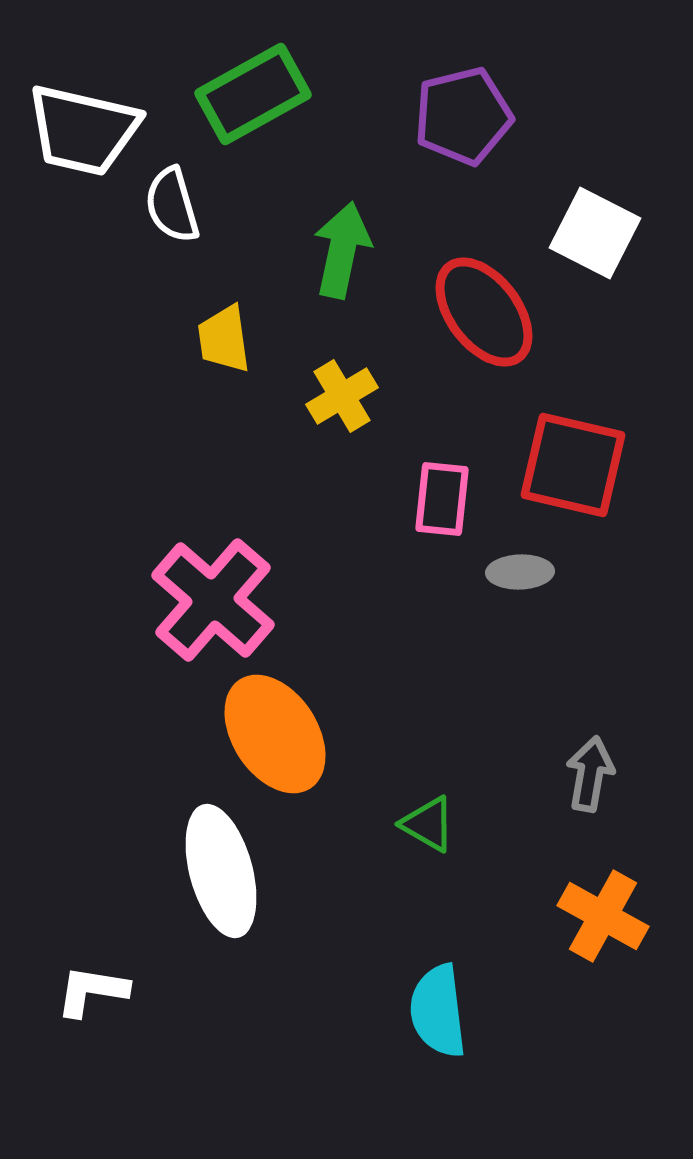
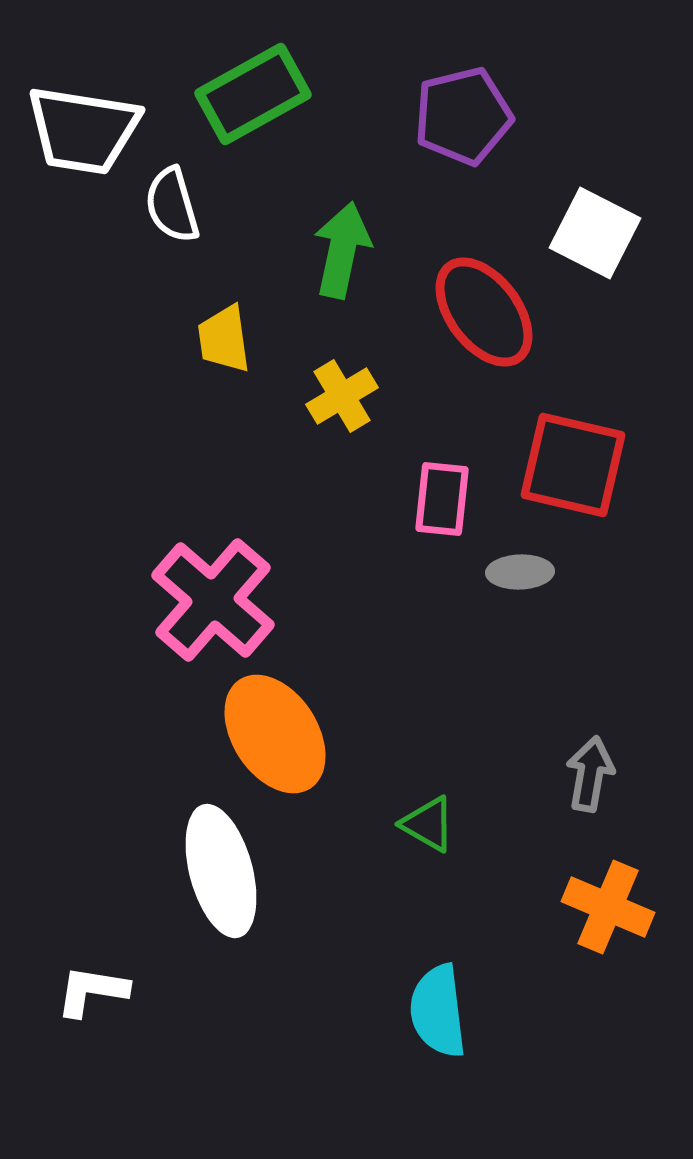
white trapezoid: rotated 4 degrees counterclockwise
orange cross: moved 5 px right, 9 px up; rotated 6 degrees counterclockwise
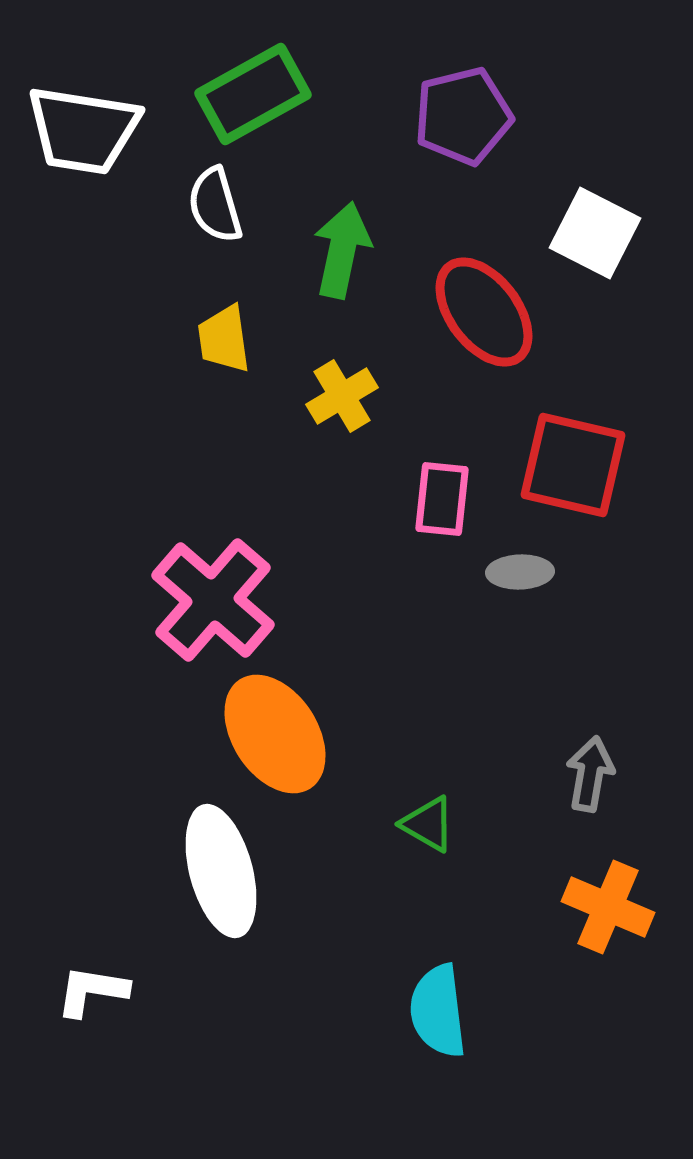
white semicircle: moved 43 px right
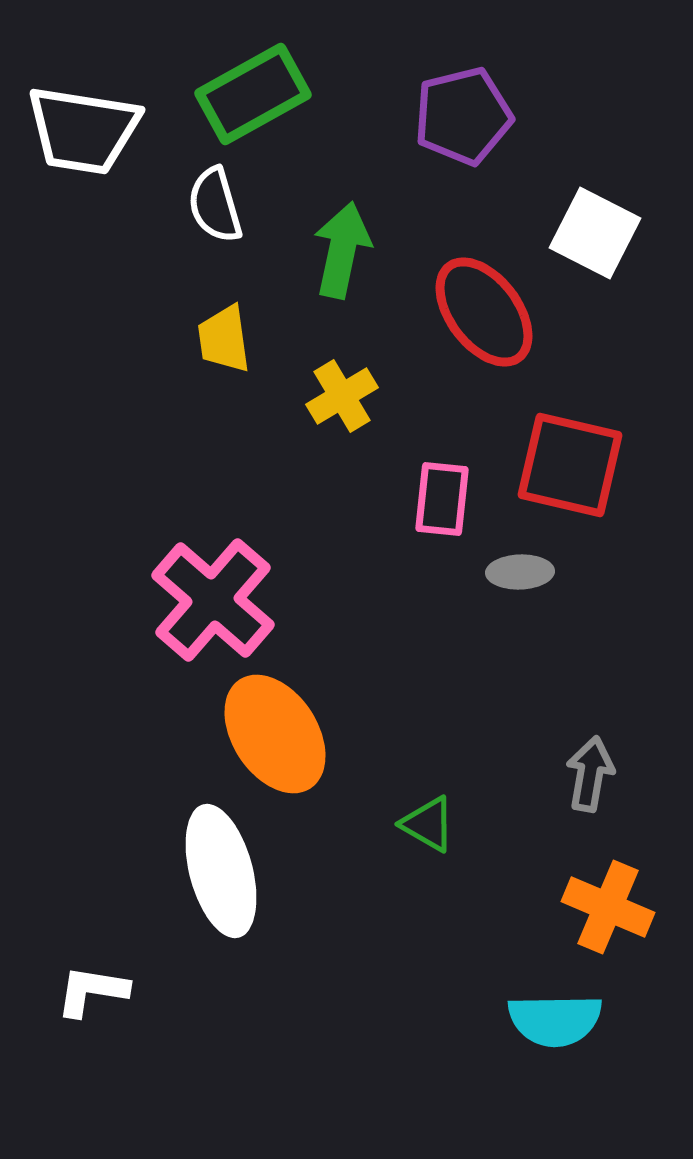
red square: moved 3 px left
cyan semicircle: moved 117 px right, 9 px down; rotated 84 degrees counterclockwise
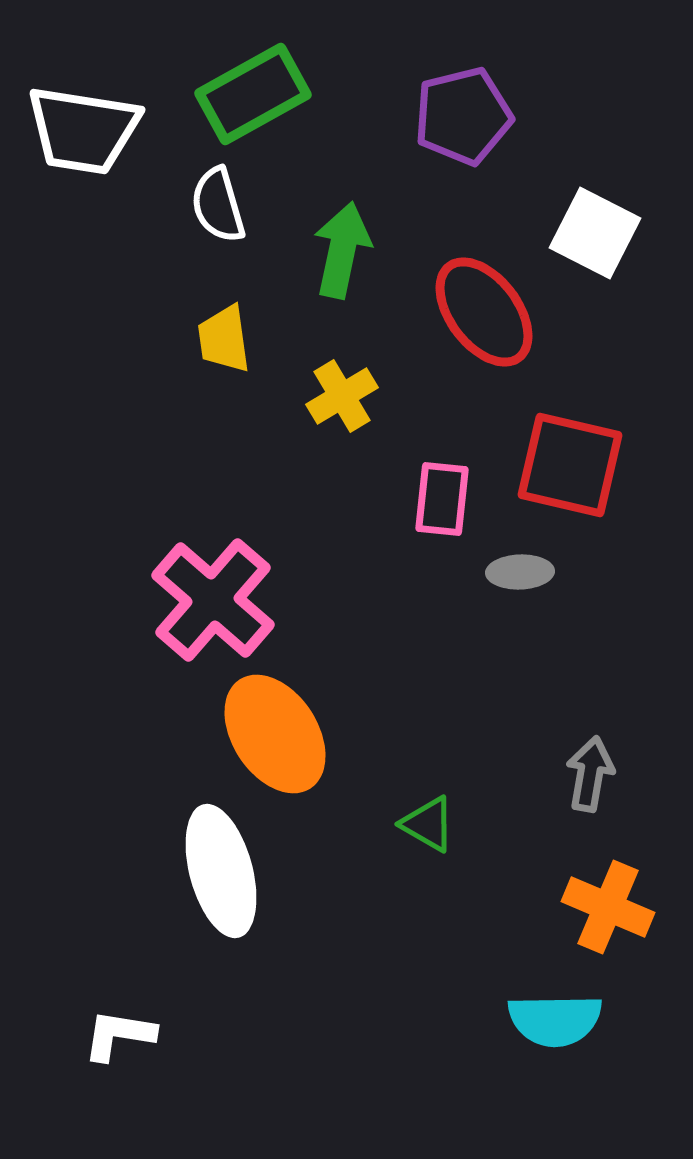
white semicircle: moved 3 px right
white L-shape: moved 27 px right, 44 px down
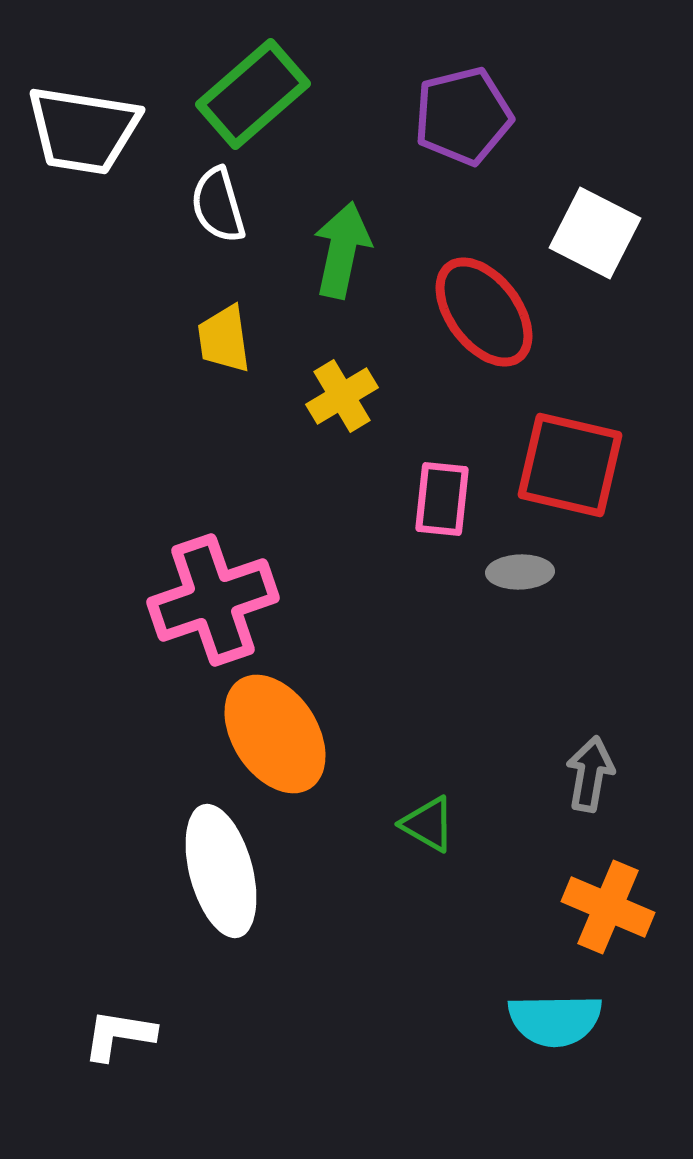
green rectangle: rotated 12 degrees counterclockwise
pink cross: rotated 30 degrees clockwise
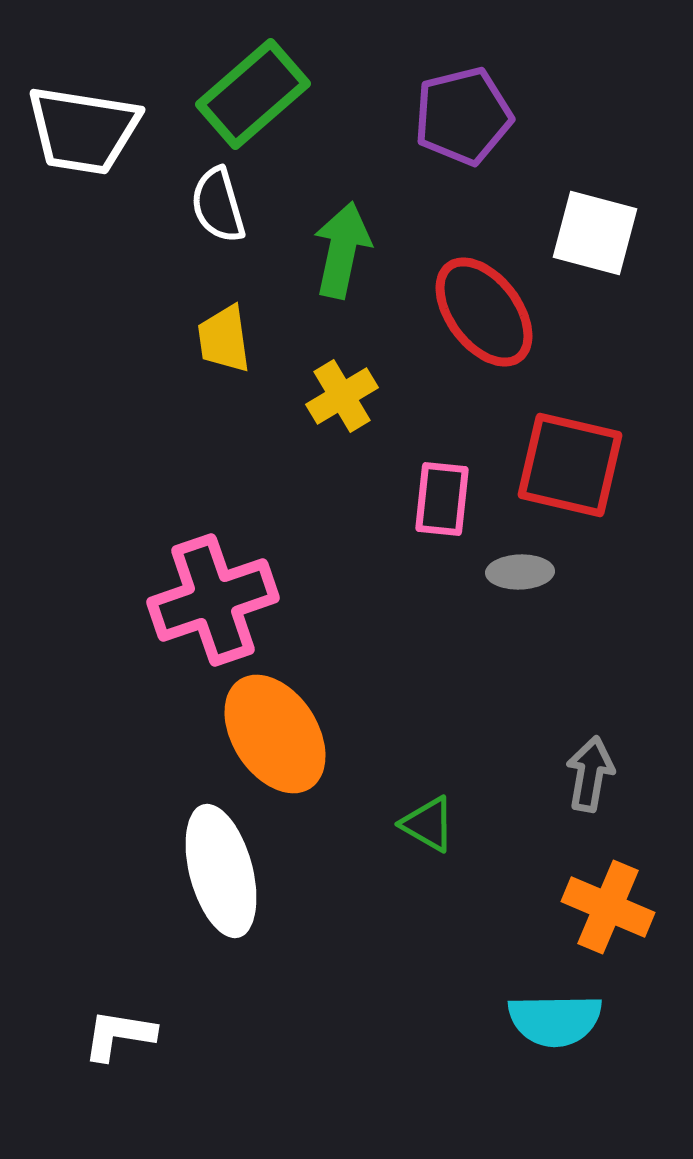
white square: rotated 12 degrees counterclockwise
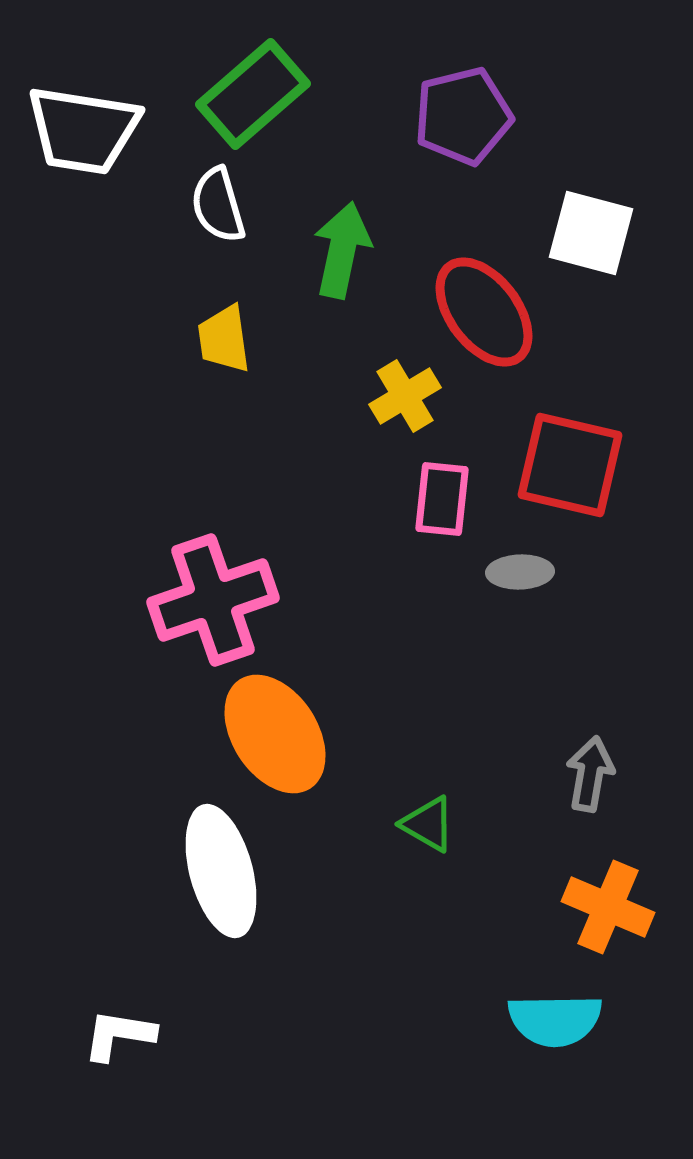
white square: moved 4 px left
yellow cross: moved 63 px right
